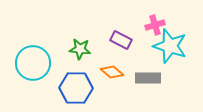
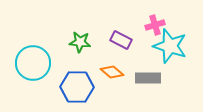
green star: moved 7 px up
blue hexagon: moved 1 px right, 1 px up
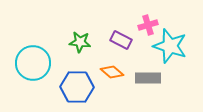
pink cross: moved 7 px left
